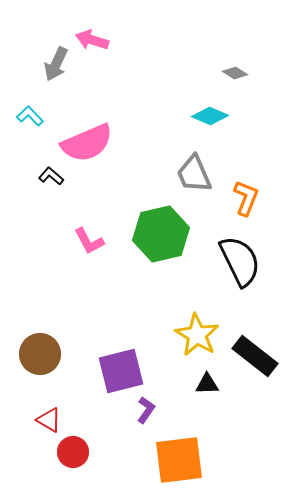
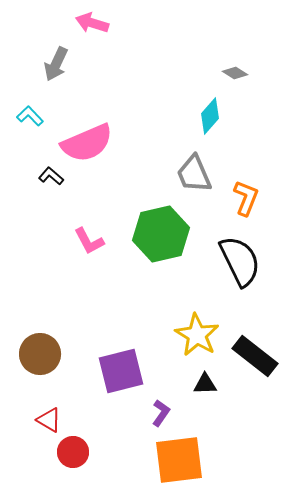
pink arrow: moved 17 px up
cyan diamond: rotated 72 degrees counterclockwise
black triangle: moved 2 px left
purple L-shape: moved 15 px right, 3 px down
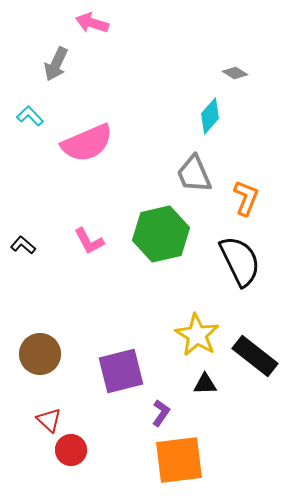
black L-shape: moved 28 px left, 69 px down
red triangle: rotated 12 degrees clockwise
red circle: moved 2 px left, 2 px up
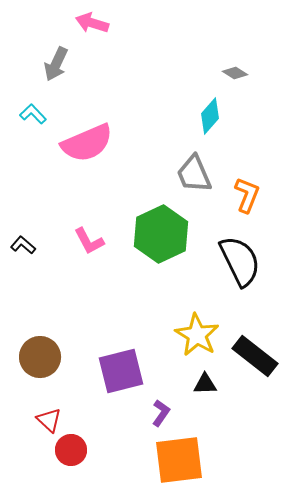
cyan L-shape: moved 3 px right, 2 px up
orange L-shape: moved 1 px right, 3 px up
green hexagon: rotated 12 degrees counterclockwise
brown circle: moved 3 px down
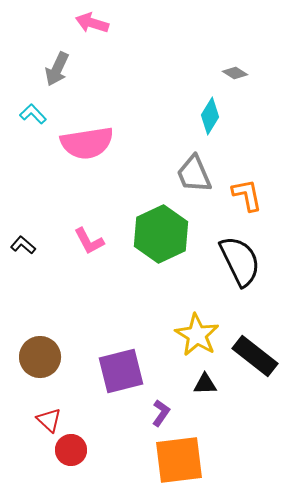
gray arrow: moved 1 px right, 5 px down
cyan diamond: rotated 9 degrees counterclockwise
pink semicircle: rotated 14 degrees clockwise
orange L-shape: rotated 33 degrees counterclockwise
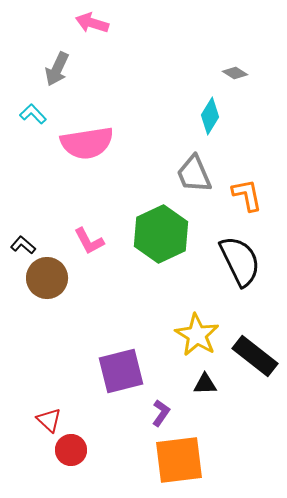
brown circle: moved 7 px right, 79 px up
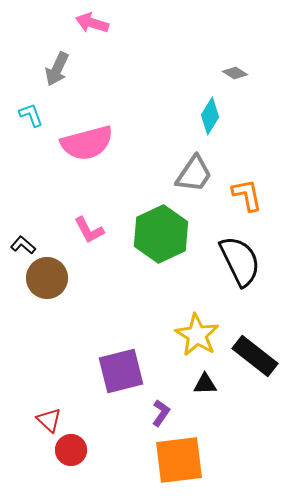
cyan L-shape: moved 2 px left, 1 px down; rotated 24 degrees clockwise
pink semicircle: rotated 6 degrees counterclockwise
gray trapezoid: rotated 123 degrees counterclockwise
pink L-shape: moved 11 px up
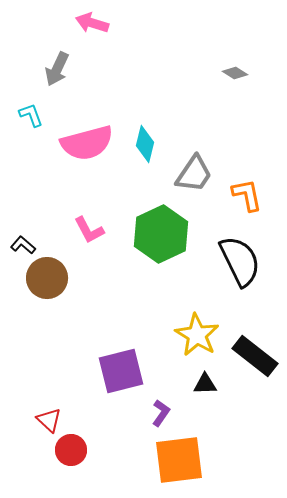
cyan diamond: moved 65 px left, 28 px down; rotated 18 degrees counterclockwise
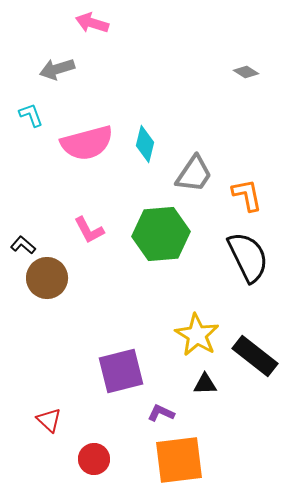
gray arrow: rotated 48 degrees clockwise
gray diamond: moved 11 px right, 1 px up
green hexagon: rotated 20 degrees clockwise
black semicircle: moved 8 px right, 4 px up
purple L-shape: rotated 100 degrees counterclockwise
red circle: moved 23 px right, 9 px down
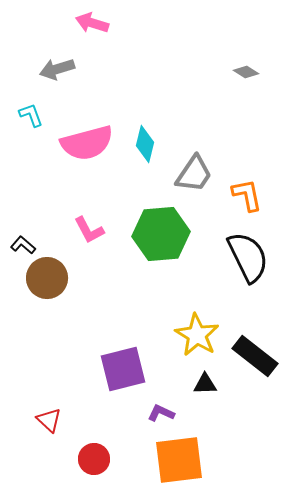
purple square: moved 2 px right, 2 px up
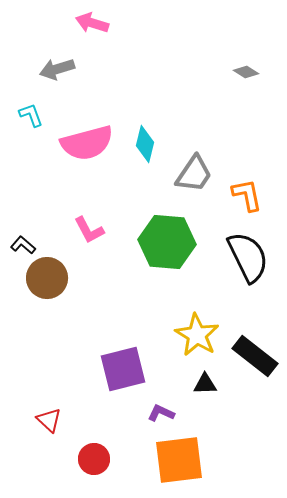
green hexagon: moved 6 px right, 8 px down; rotated 10 degrees clockwise
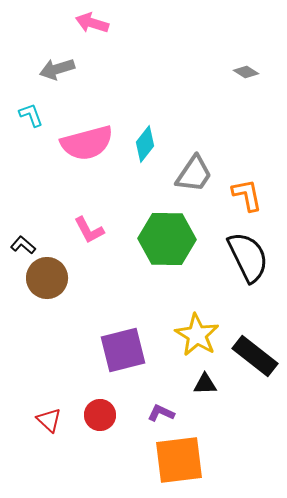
cyan diamond: rotated 24 degrees clockwise
green hexagon: moved 3 px up; rotated 4 degrees counterclockwise
purple square: moved 19 px up
red circle: moved 6 px right, 44 px up
